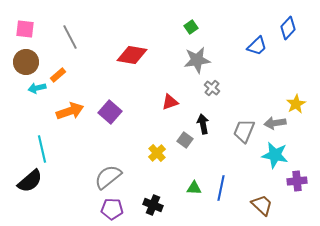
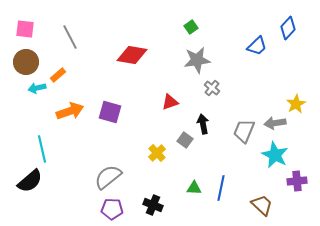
purple square: rotated 25 degrees counterclockwise
cyan star: rotated 16 degrees clockwise
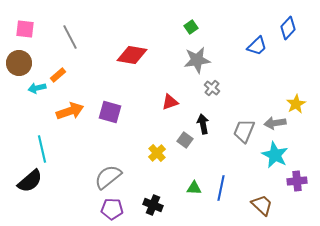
brown circle: moved 7 px left, 1 px down
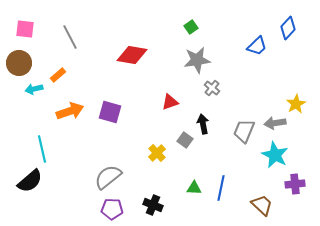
cyan arrow: moved 3 px left, 1 px down
purple cross: moved 2 px left, 3 px down
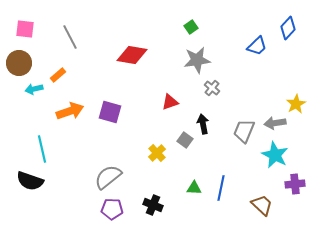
black semicircle: rotated 60 degrees clockwise
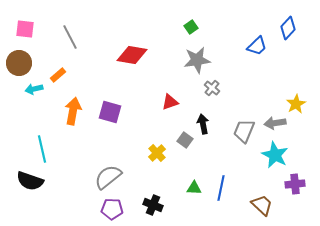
orange arrow: moved 3 px right; rotated 60 degrees counterclockwise
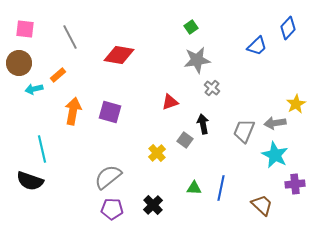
red diamond: moved 13 px left
black cross: rotated 24 degrees clockwise
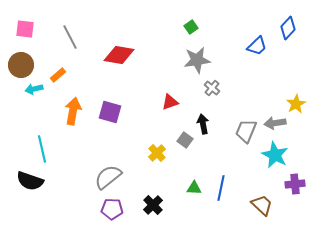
brown circle: moved 2 px right, 2 px down
gray trapezoid: moved 2 px right
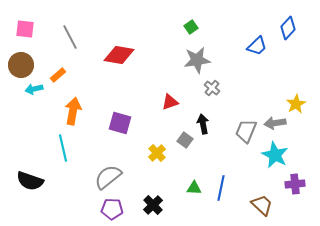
purple square: moved 10 px right, 11 px down
cyan line: moved 21 px right, 1 px up
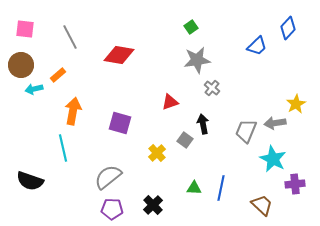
cyan star: moved 2 px left, 4 px down
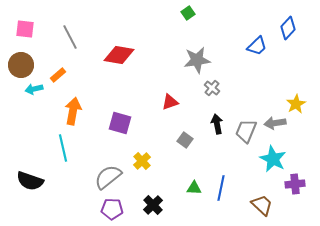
green square: moved 3 px left, 14 px up
black arrow: moved 14 px right
yellow cross: moved 15 px left, 8 px down
